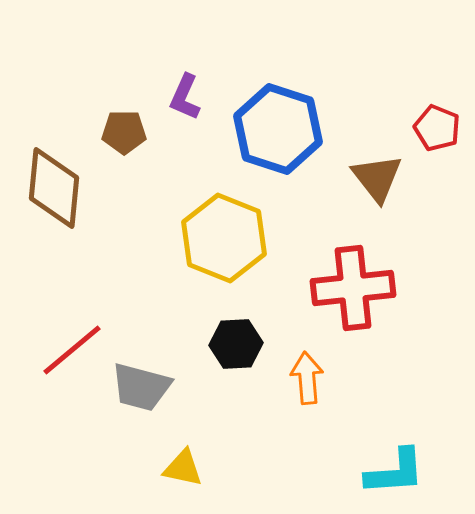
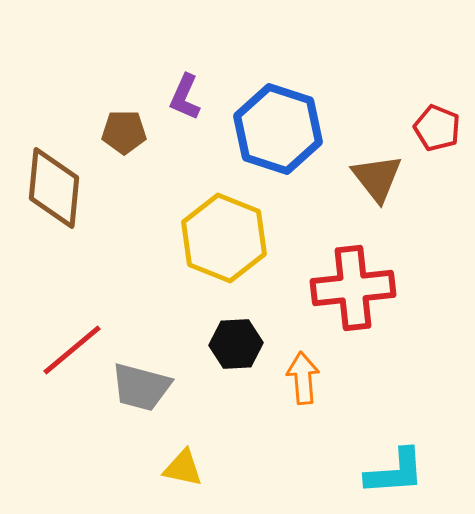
orange arrow: moved 4 px left
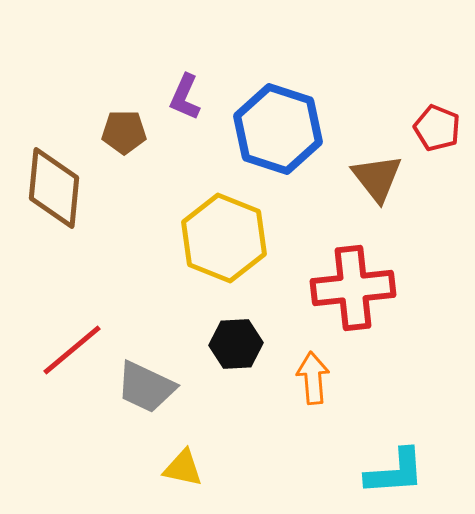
orange arrow: moved 10 px right
gray trapezoid: moved 5 px right; rotated 10 degrees clockwise
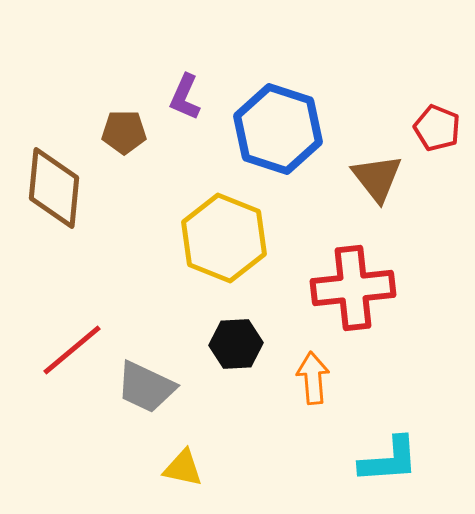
cyan L-shape: moved 6 px left, 12 px up
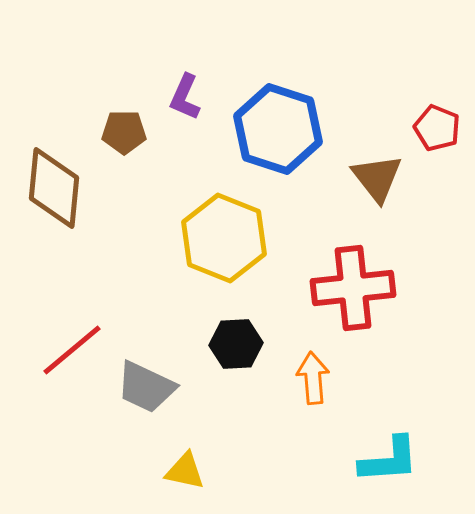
yellow triangle: moved 2 px right, 3 px down
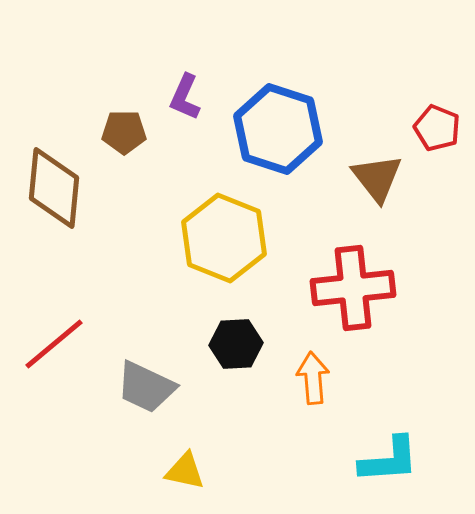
red line: moved 18 px left, 6 px up
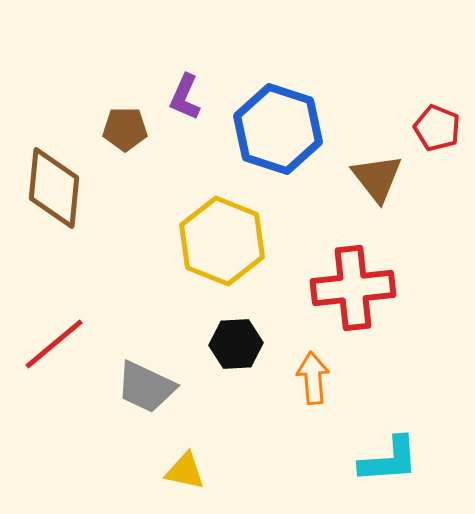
brown pentagon: moved 1 px right, 3 px up
yellow hexagon: moved 2 px left, 3 px down
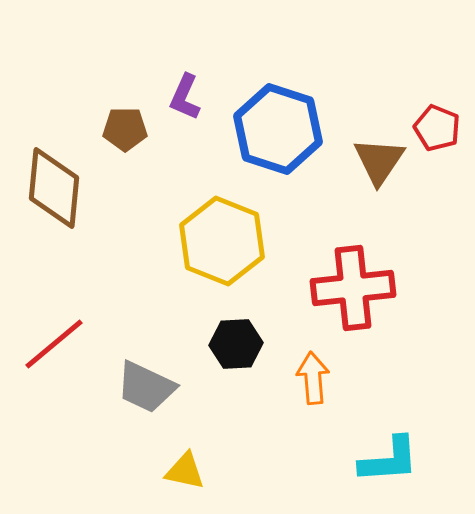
brown triangle: moved 2 px right, 17 px up; rotated 12 degrees clockwise
